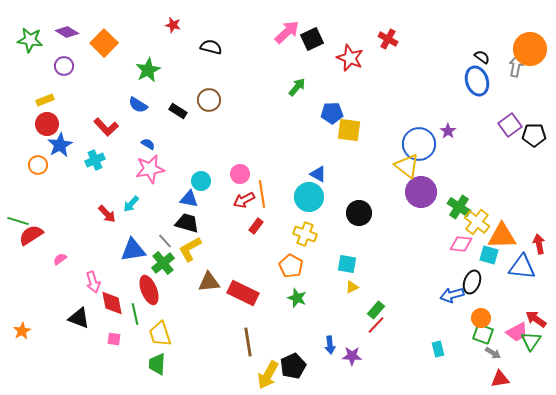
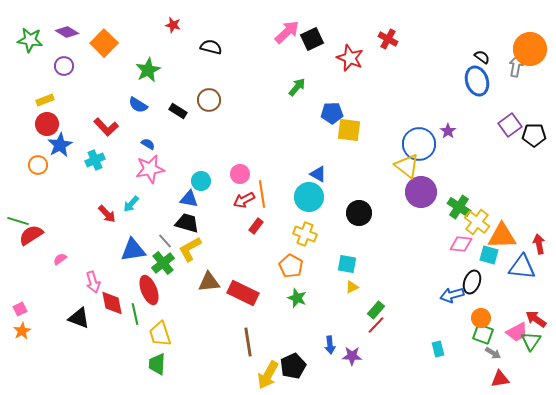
pink square at (114, 339): moved 94 px left, 30 px up; rotated 32 degrees counterclockwise
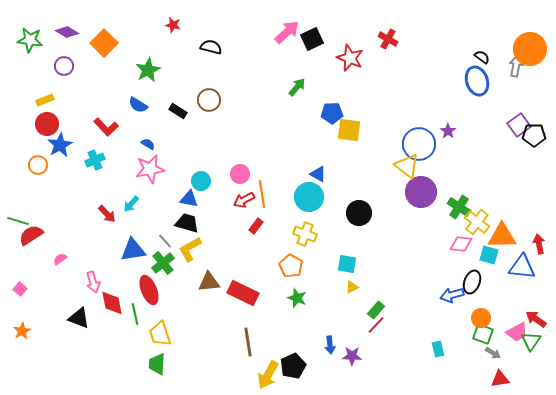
purple square at (510, 125): moved 9 px right
pink square at (20, 309): moved 20 px up; rotated 24 degrees counterclockwise
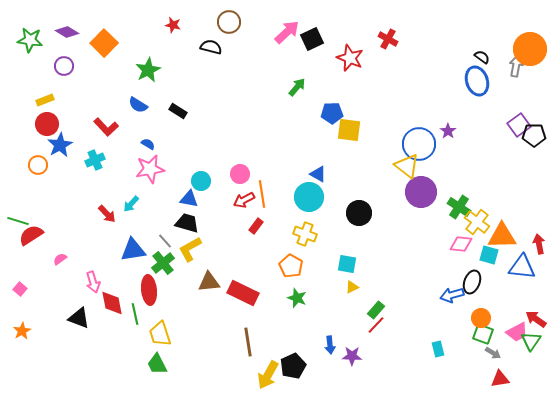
brown circle at (209, 100): moved 20 px right, 78 px up
red ellipse at (149, 290): rotated 16 degrees clockwise
green trapezoid at (157, 364): rotated 30 degrees counterclockwise
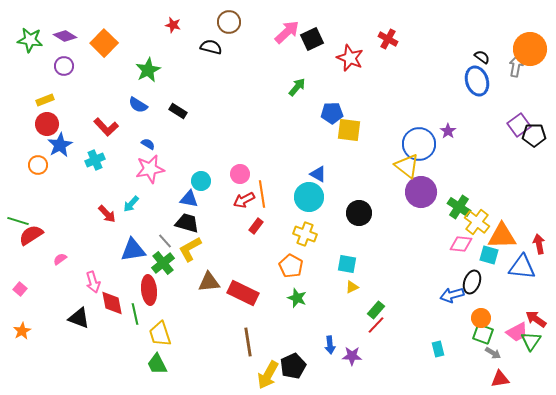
purple diamond at (67, 32): moved 2 px left, 4 px down
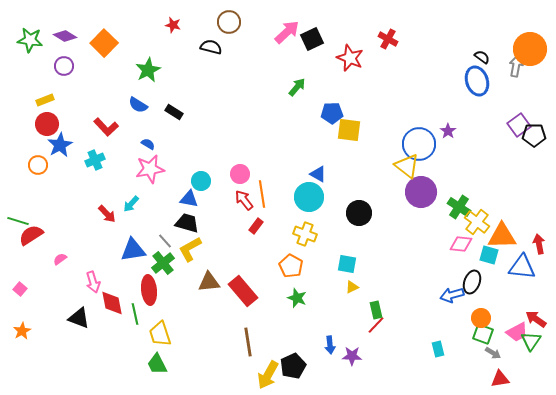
black rectangle at (178, 111): moved 4 px left, 1 px down
red arrow at (244, 200): rotated 80 degrees clockwise
red rectangle at (243, 293): moved 2 px up; rotated 24 degrees clockwise
green rectangle at (376, 310): rotated 54 degrees counterclockwise
